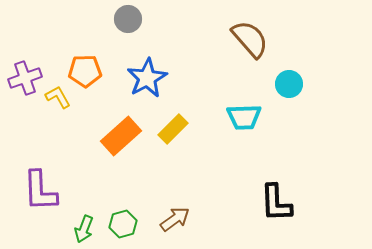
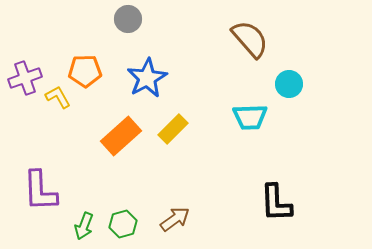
cyan trapezoid: moved 6 px right
green arrow: moved 3 px up
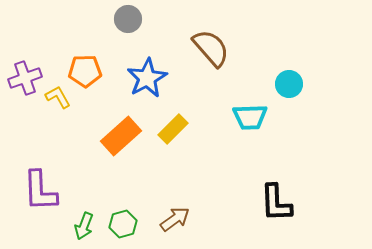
brown semicircle: moved 39 px left, 9 px down
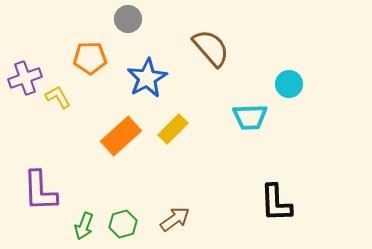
orange pentagon: moved 5 px right, 13 px up
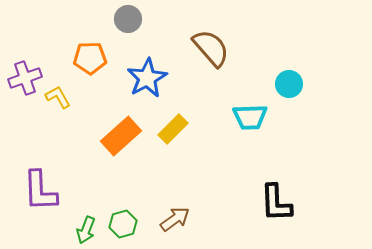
green arrow: moved 2 px right, 4 px down
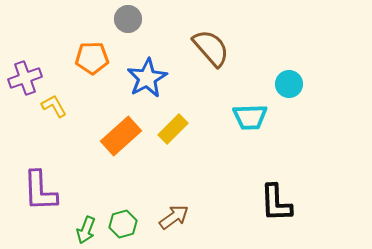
orange pentagon: moved 2 px right
yellow L-shape: moved 4 px left, 9 px down
brown arrow: moved 1 px left, 2 px up
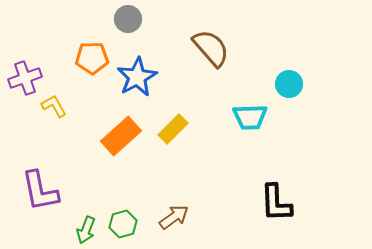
blue star: moved 10 px left, 1 px up
purple L-shape: rotated 9 degrees counterclockwise
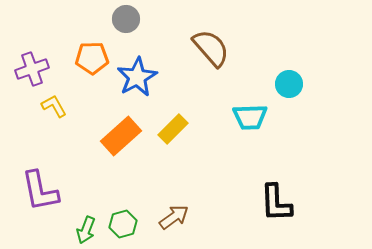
gray circle: moved 2 px left
purple cross: moved 7 px right, 9 px up
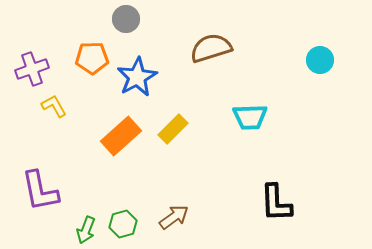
brown semicircle: rotated 66 degrees counterclockwise
cyan circle: moved 31 px right, 24 px up
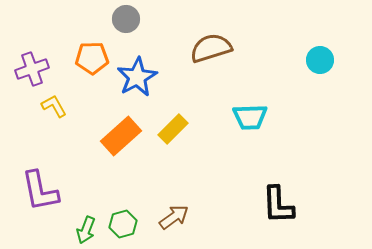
black L-shape: moved 2 px right, 2 px down
